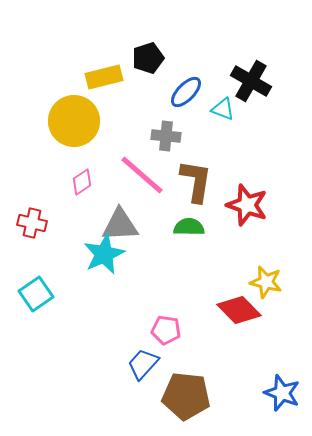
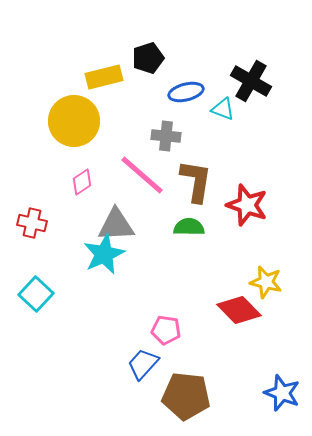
blue ellipse: rotated 32 degrees clockwise
gray triangle: moved 4 px left
cyan square: rotated 12 degrees counterclockwise
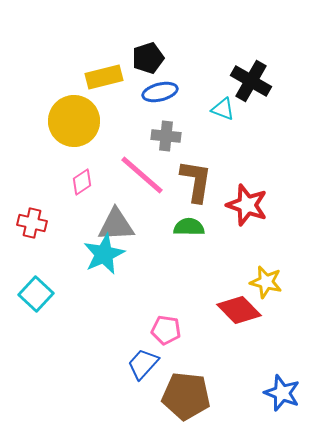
blue ellipse: moved 26 px left
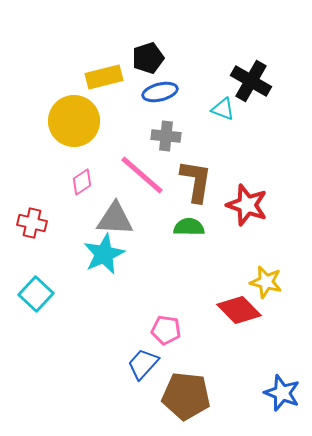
gray triangle: moved 1 px left, 6 px up; rotated 6 degrees clockwise
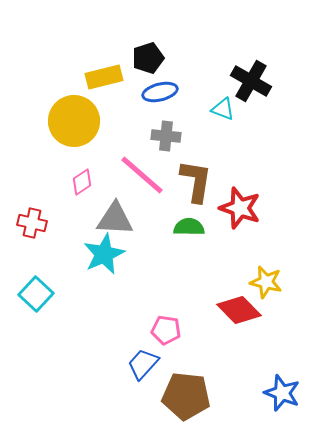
red star: moved 7 px left, 3 px down
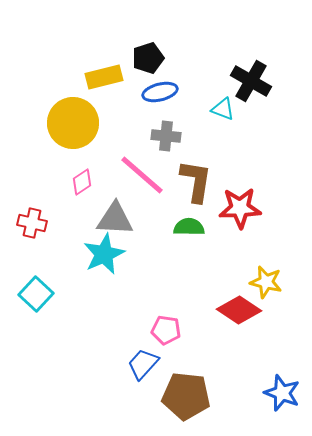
yellow circle: moved 1 px left, 2 px down
red star: rotated 21 degrees counterclockwise
red diamond: rotated 12 degrees counterclockwise
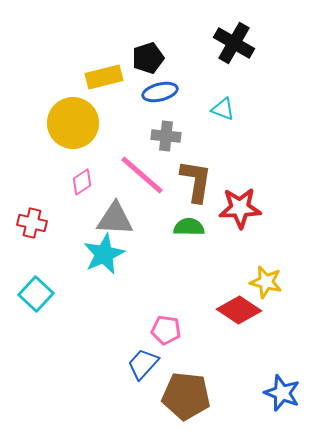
black cross: moved 17 px left, 38 px up
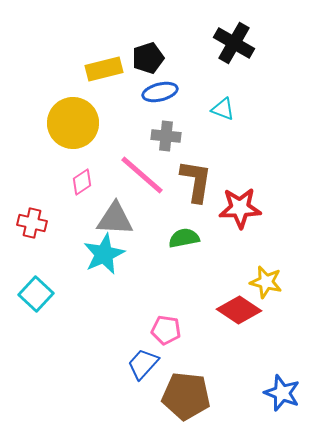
yellow rectangle: moved 8 px up
green semicircle: moved 5 px left, 11 px down; rotated 12 degrees counterclockwise
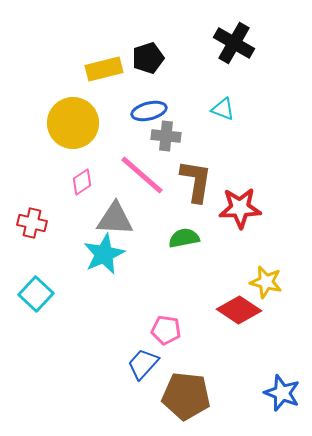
blue ellipse: moved 11 px left, 19 px down
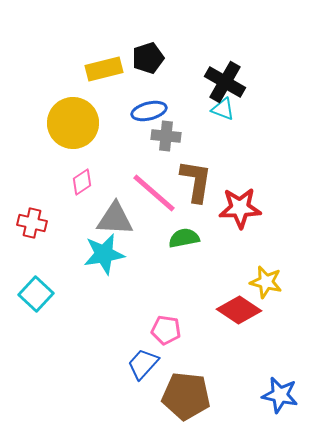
black cross: moved 9 px left, 39 px down
pink line: moved 12 px right, 18 px down
cyan star: rotated 15 degrees clockwise
blue star: moved 2 px left, 2 px down; rotated 9 degrees counterclockwise
